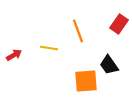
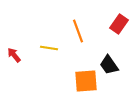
red arrow: rotated 98 degrees counterclockwise
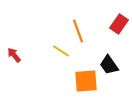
yellow line: moved 12 px right, 3 px down; rotated 24 degrees clockwise
